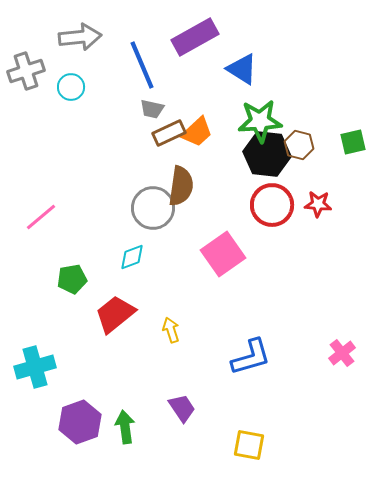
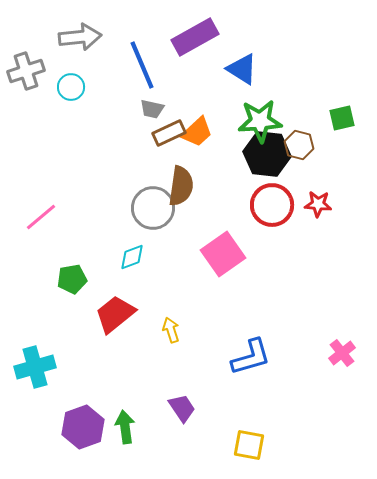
green square: moved 11 px left, 24 px up
purple hexagon: moved 3 px right, 5 px down
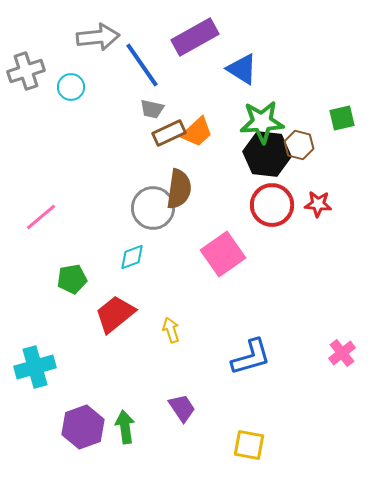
gray arrow: moved 18 px right
blue line: rotated 12 degrees counterclockwise
green star: moved 2 px right, 1 px down
brown semicircle: moved 2 px left, 3 px down
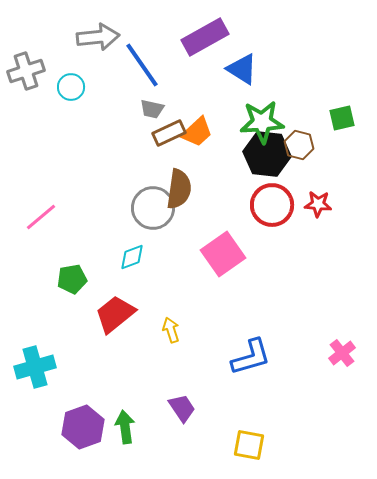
purple rectangle: moved 10 px right
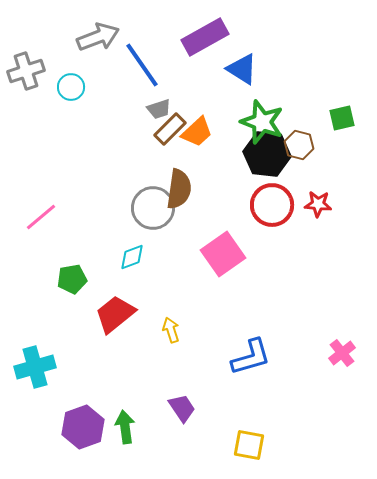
gray arrow: rotated 15 degrees counterclockwise
gray trapezoid: moved 7 px right; rotated 30 degrees counterclockwise
green star: rotated 24 degrees clockwise
brown rectangle: moved 1 px right, 4 px up; rotated 20 degrees counterclockwise
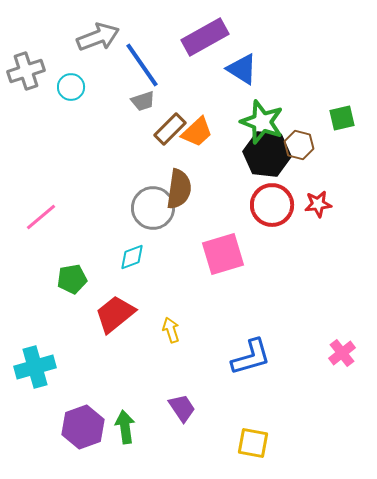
gray trapezoid: moved 16 px left, 8 px up
red star: rotated 12 degrees counterclockwise
pink square: rotated 18 degrees clockwise
yellow square: moved 4 px right, 2 px up
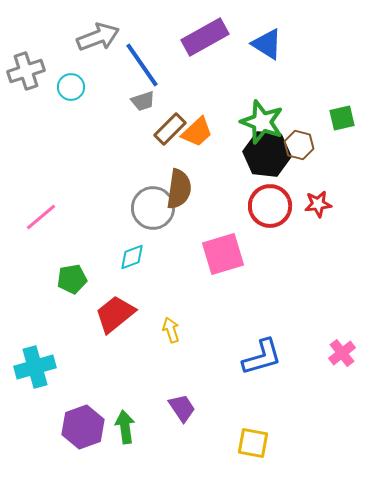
blue triangle: moved 25 px right, 25 px up
red circle: moved 2 px left, 1 px down
blue L-shape: moved 11 px right
